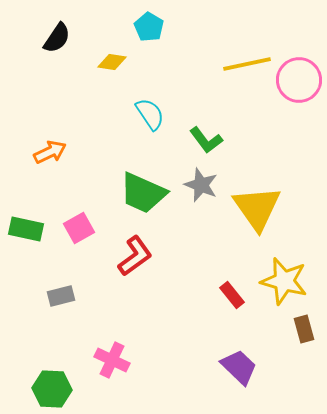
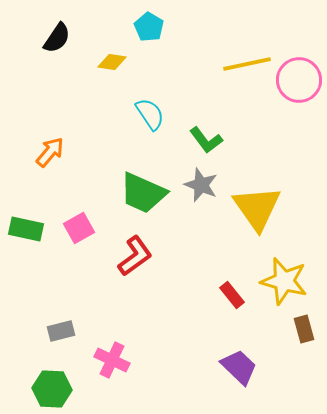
orange arrow: rotated 24 degrees counterclockwise
gray rectangle: moved 35 px down
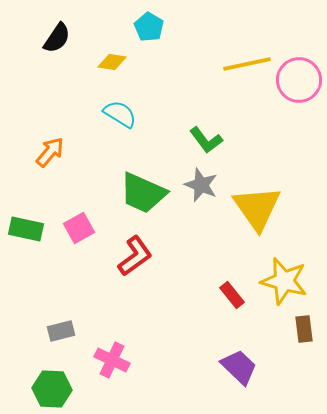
cyan semicircle: moved 30 px left; rotated 24 degrees counterclockwise
brown rectangle: rotated 8 degrees clockwise
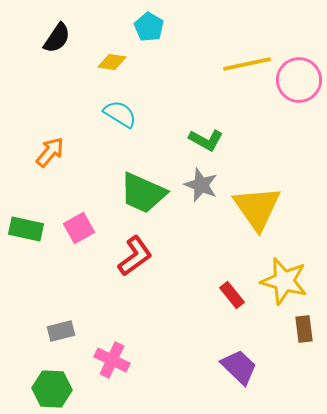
green L-shape: rotated 24 degrees counterclockwise
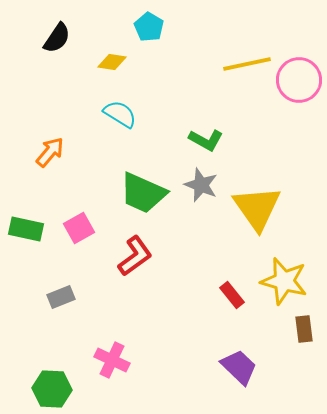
gray rectangle: moved 34 px up; rotated 8 degrees counterclockwise
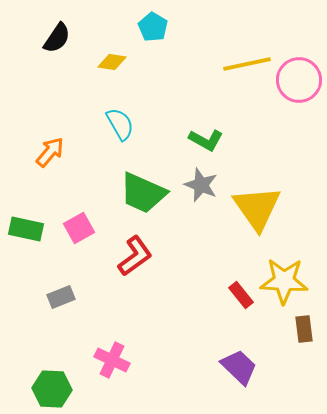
cyan pentagon: moved 4 px right
cyan semicircle: moved 10 px down; rotated 28 degrees clockwise
yellow star: rotated 12 degrees counterclockwise
red rectangle: moved 9 px right
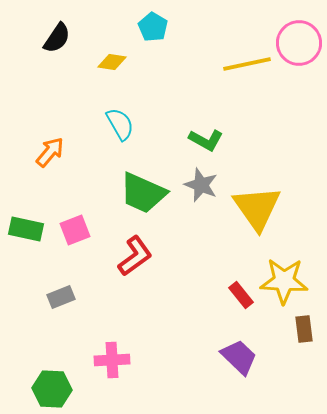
pink circle: moved 37 px up
pink square: moved 4 px left, 2 px down; rotated 8 degrees clockwise
pink cross: rotated 28 degrees counterclockwise
purple trapezoid: moved 10 px up
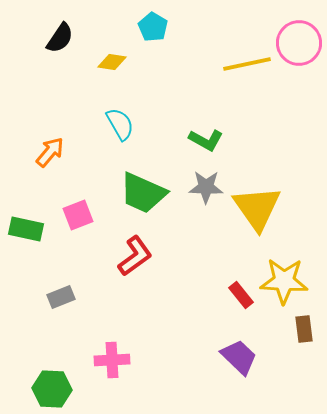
black semicircle: moved 3 px right
gray star: moved 5 px right, 2 px down; rotated 20 degrees counterclockwise
pink square: moved 3 px right, 15 px up
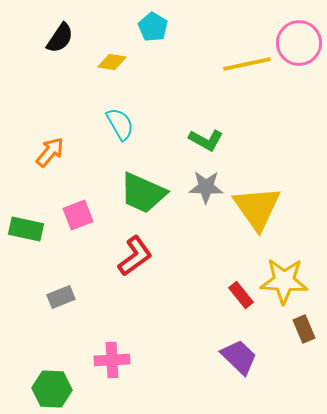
brown rectangle: rotated 16 degrees counterclockwise
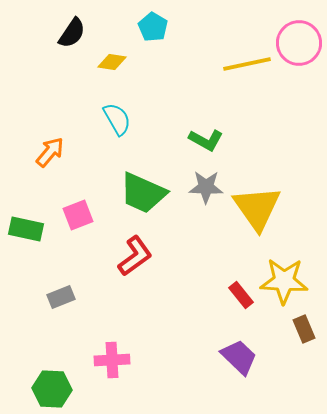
black semicircle: moved 12 px right, 5 px up
cyan semicircle: moved 3 px left, 5 px up
